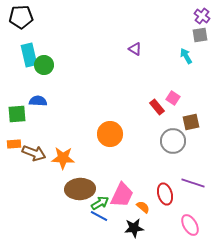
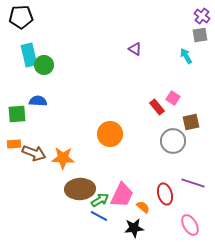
green arrow: moved 3 px up
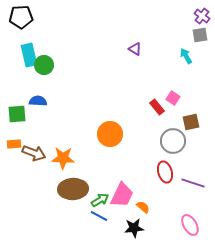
brown ellipse: moved 7 px left
red ellipse: moved 22 px up
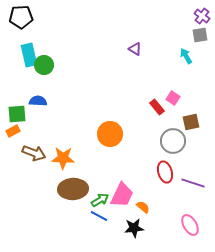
orange rectangle: moved 1 px left, 13 px up; rotated 24 degrees counterclockwise
